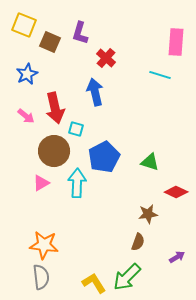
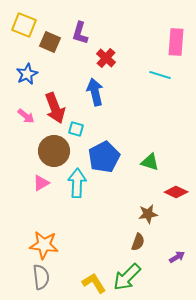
red arrow: rotated 8 degrees counterclockwise
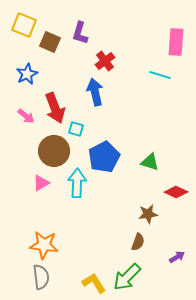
red cross: moved 1 px left, 3 px down; rotated 12 degrees clockwise
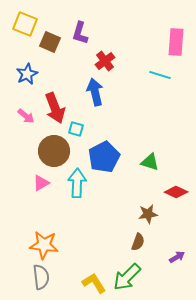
yellow square: moved 1 px right, 1 px up
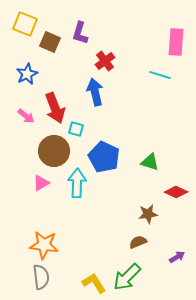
blue pentagon: rotated 20 degrees counterclockwise
brown semicircle: rotated 132 degrees counterclockwise
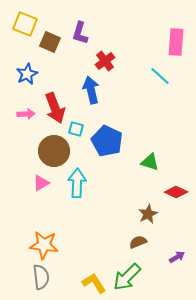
cyan line: moved 1 px down; rotated 25 degrees clockwise
blue arrow: moved 4 px left, 2 px up
pink arrow: moved 2 px up; rotated 42 degrees counterclockwise
blue pentagon: moved 3 px right, 16 px up
brown star: rotated 18 degrees counterclockwise
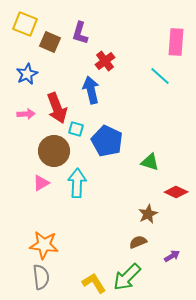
red arrow: moved 2 px right
purple arrow: moved 5 px left, 1 px up
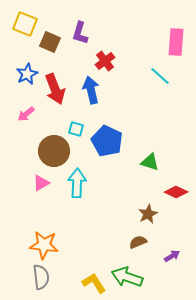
red arrow: moved 2 px left, 19 px up
pink arrow: rotated 144 degrees clockwise
green arrow: rotated 64 degrees clockwise
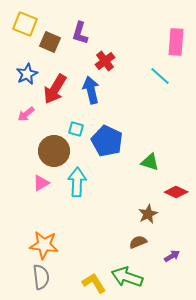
red arrow: rotated 52 degrees clockwise
cyan arrow: moved 1 px up
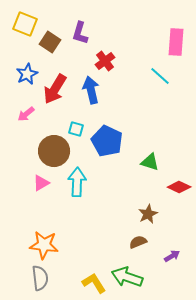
brown square: rotated 10 degrees clockwise
red diamond: moved 3 px right, 5 px up
gray semicircle: moved 1 px left, 1 px down
